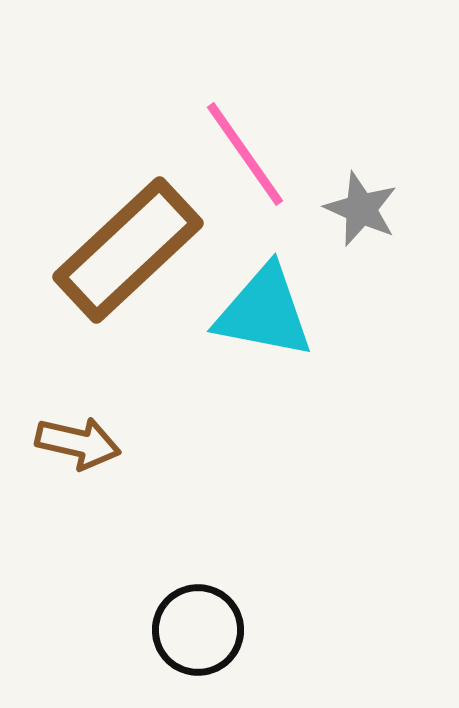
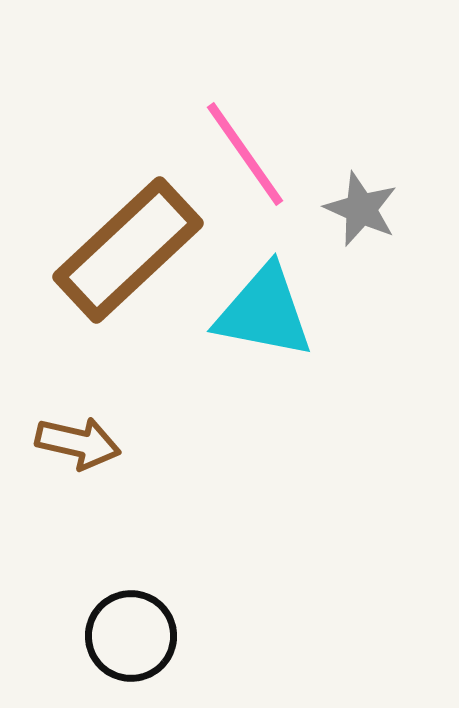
black circle: moved 67 px left, 6 px down
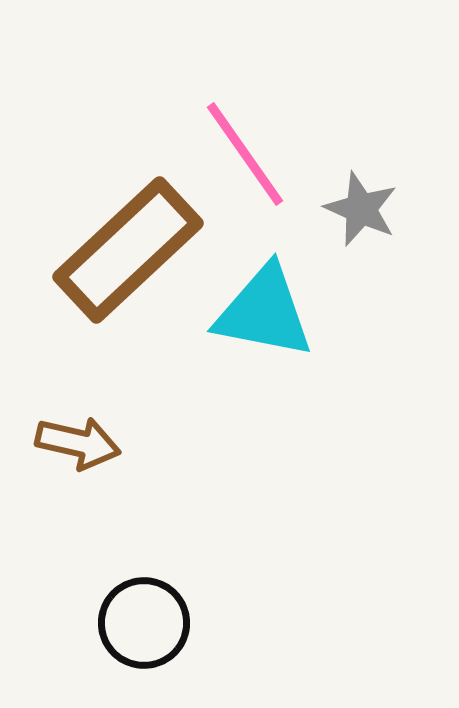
black circle: moved 13 px right, 13 px up
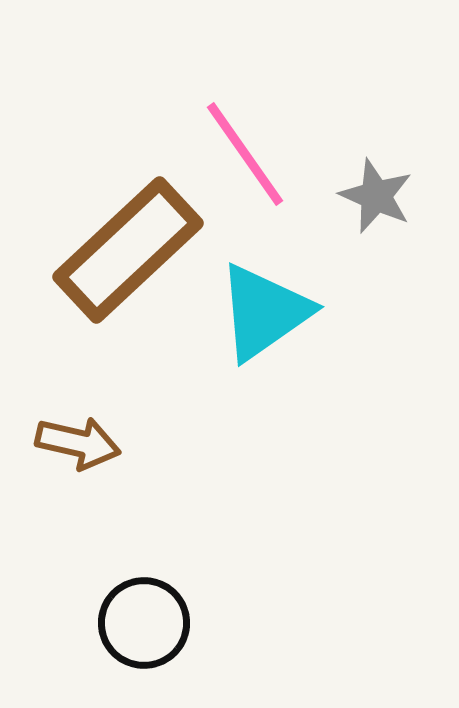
gray star: moved 15 px right, 13 px up
cyan triangle: rotated 46 degrees counterclockwise
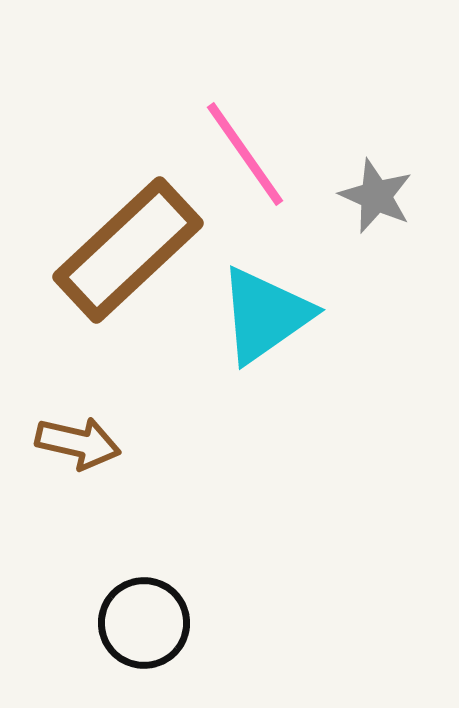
cyan triangle: moved 1 px right, 3 px down
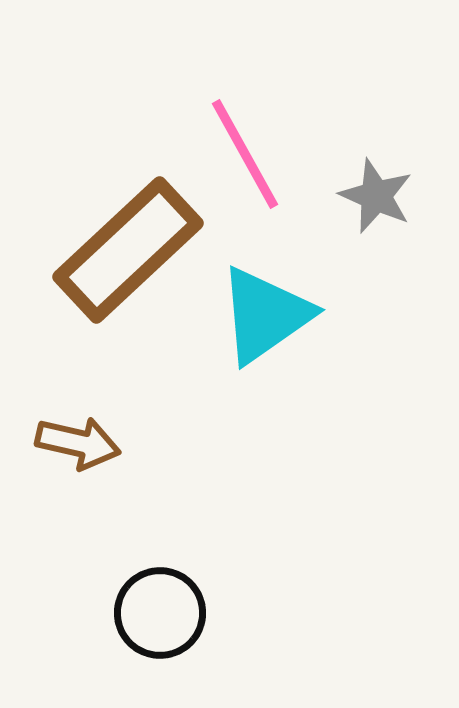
pink line: rotated 6 degrees clockwise
black circle: moved 16 px right, 10 px up
